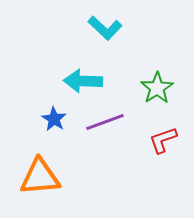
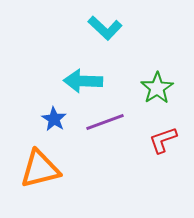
orange triangle: moved 8 px up; rotated 9 degrees counterclockwise
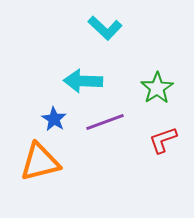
orange triangle: moved 7 px up
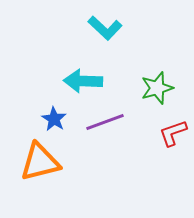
green star: rotated 16 degrees clockwise
red L-shape: moved 10 px right, 7 px up
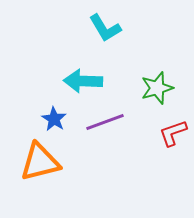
cyan L-shape: rotated 16 degrees clockwise
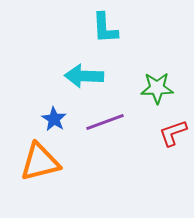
cyan L-shape: rotated 28 degrees clockwise
cyan arrow: moved 1 px right, 5 px up
green star: rotated 16 degrees clockwise
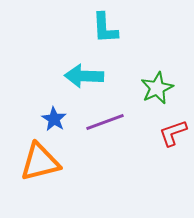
green star: rotated 24 degrees counterclockwise
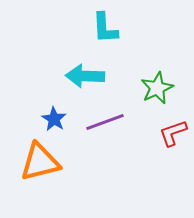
cyan arrow: moved 1 px right
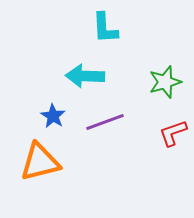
green star: moved 8 px right, 6 px up; rotated 8 degrees clockwise
blue star: moved 1 px left, 3 px up
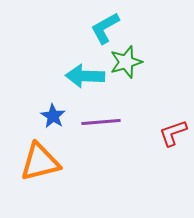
cyan L-shape: rotated 64 degrees clockwise
green star: moved 39 px left, 20 px up
purple line: moved 4 px left; rotated 15 degrees clockwise
